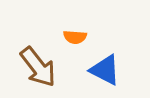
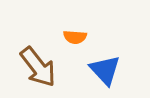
blue triangle: rotated 20 degrees clockwise
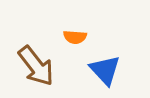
brown arrow: moved 2 px left, 1 px up
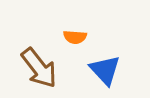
brown arrow: moved 3 px right, 2 px down
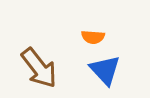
orange semicircle: moved 18 px right
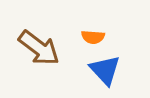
brown arrow: moved 20 px up; rotated 15 degrees counterclockwise
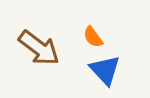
orange semicircle: rotated 50 degrees clockwise
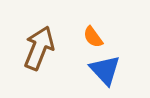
brown arrow: rotated 105 degrees counterclockwise
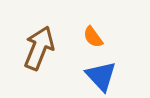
blue triangle: moved 4 px left, 6 px down
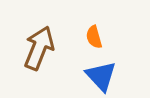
orange semicircle: moved 1 px right; rotated 20 degrees clockwise
